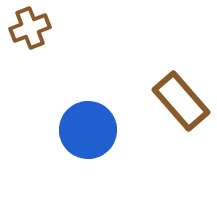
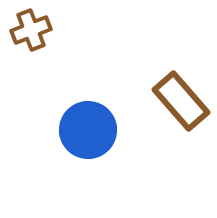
brown cross: moved 1 px right, 2 px down
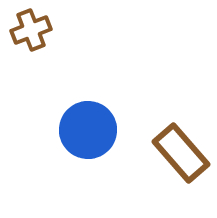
brown rectangle: moved 52 px down
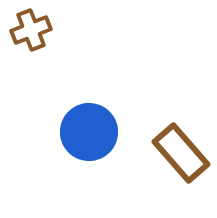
blue circle: moved 1 px right, 2 px down
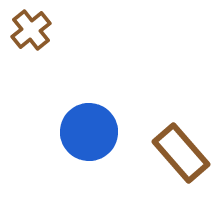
brown cross: rotated 18 degrees counterclockwise
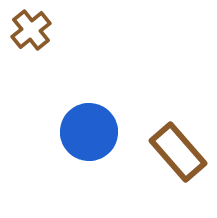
brown rectangle: moved 3 px left, 1 px up
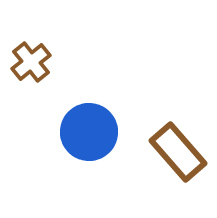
brown cross: moved 32 px down
